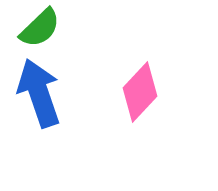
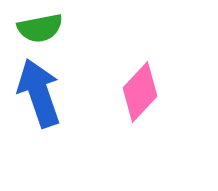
green semicircle: rotated 33 degrees clockwise
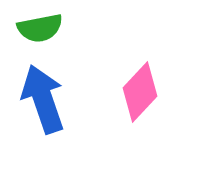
blue arrow: moved 4 px right, 6 px down
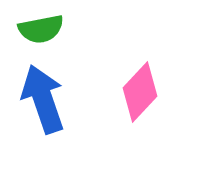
green semicircle: moved 1 px right, 1 px down
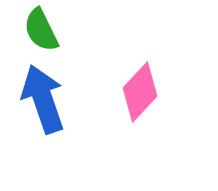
green semicircle: moved 1 px down; rotated 75 degrees clockwise
